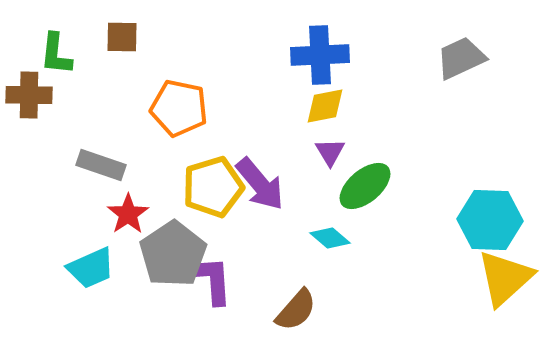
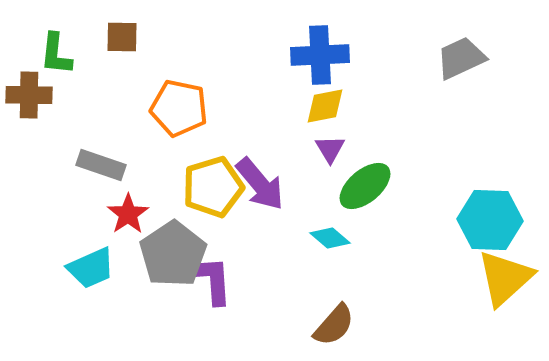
purple triangle: moved 3 px up
brown semicircle: moved 38 px right, 15 px down
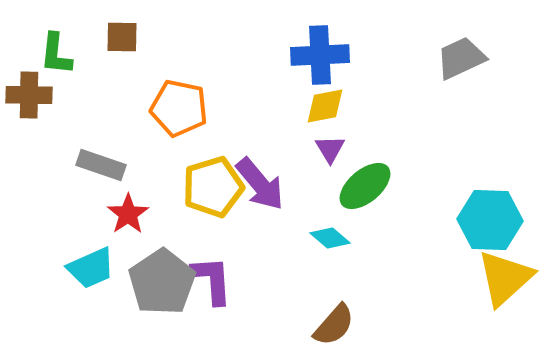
gray pentagon: moved 11 px left, 28 px down
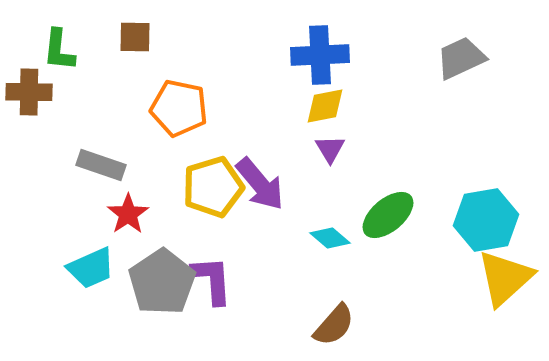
brown square: moved 13 px right
green L-shape: moved 3 px right, 4 px up
brown cross: moved 3 px up
green ellipse: moved 23 px right, 29 px down
cyan hexagon: moved 4 px left; rotated 12 degrees counterclockwise
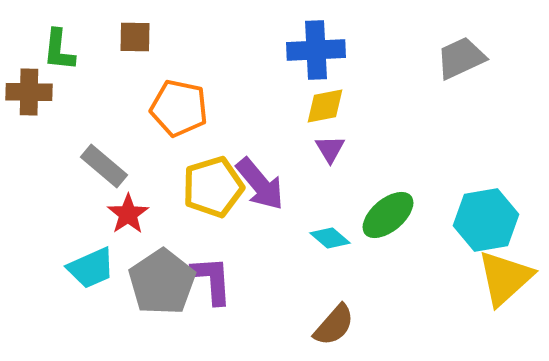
blue cross: moved 4 px left, 5 px up
gray rectangle: moved 3 px right, 1 px down; rotated 21 degrees clockwise
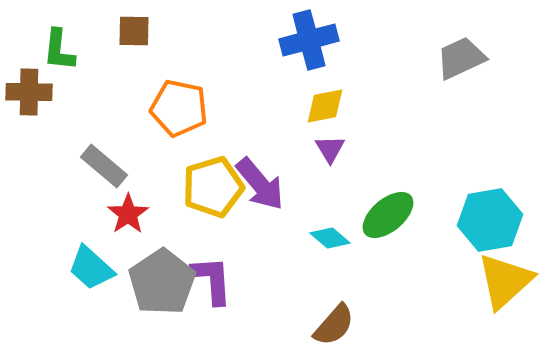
brown square: moved 1 px left, 6 px up
blue cross: moved 7 px left, 10 px up; rotated 12 degrees counterclockwise
cyan hexagon: moved 4 px right
cyan trapezoid: rotated 66 degrees clockwise
yellow triangle: moved 3 px down
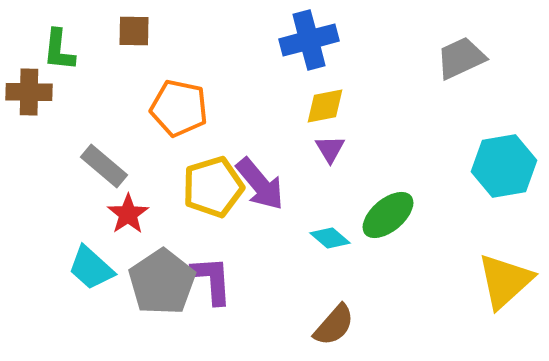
cyan hexagon: moved 14 px right, 54 px up
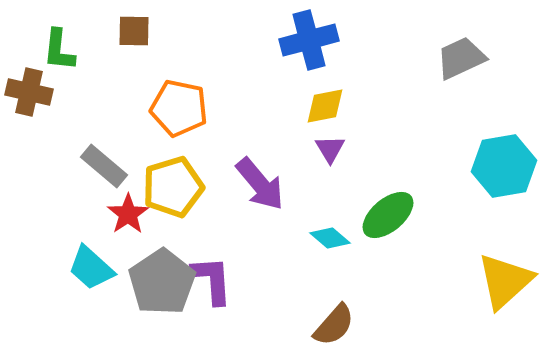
brown cross: rotated 12 degrees clockwise
yellow pentagon: moved 40 px left
